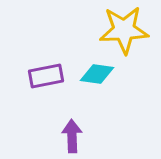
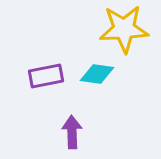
yellow star: moved 1 px up
purple arrow: moved 4 px up
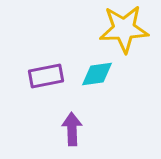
cyan diamond: rotated 16 degrees counterclockwise
purple arrow: moved 3 px up
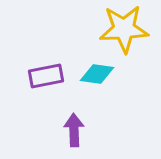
cyan diamond: rotated 16 degrees clockwise
purple arrow: moved 2 px right, 1 px down
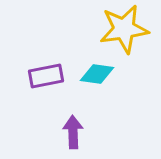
yellow star: rotated 6 degrees counterclockwise
purple arrow: moved 1 px left, 2 px down
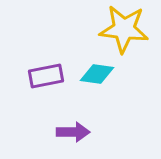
yellow star: rotated 15 degrees clockwise
purple arrow: rotated 92 degrees clockwise
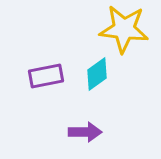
cyan diamond: rotated 44 degrees counterclockwise
purple arrow: moved 12 px right
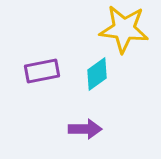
purple rectangle: moved 4 px left, 5 px up
purple arrow: moved 3 px up
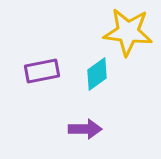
yellow star: moved 4 px right, 3 px down
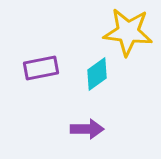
purple rectangle: moved 1 px left, 3 px up
purple arrow: moved 2 px right
